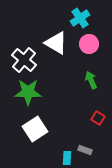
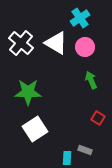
pink circle: moved 4 px left, 3 px down
white cross: moved 3 px left, 17 px up
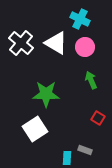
cyan cross: moved 1 px down; rotated 30 degrees counterclockwise
green star: moved 18 px right, 2 px down
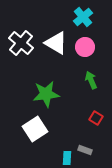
cyan cross: moved 3 px right, 2 px up; rotated 24 degrees clockwise
green star: rotated 8 degrees counterclockwise
red square: moved 2 px left
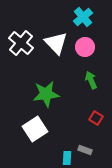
white triangle: rotated 15 degrees clockwise
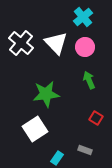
green arrow: moved 2 px left
cyan rectangle: moved 10 px left; rotated 32 degrees clockwise
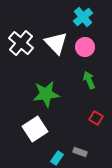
gray rectangle: moved 5 px left, 2 px down
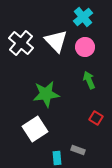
white triangle: moved 2 px up
gray rectangle: moved 2 px left, 2 px up
cyan rectangle: rotated 40 degrees counterclockwise
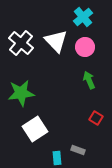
green star: moved 25 px left, 1 px up
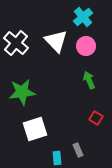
white cross: moved 5 px left
pink circle: moved 1 px right, 1 px up
green star: moved 1 px right, 1 px up
white square: rotated 15 degrees clockwise
gray rectangle: rotated 48 degrees clockwise
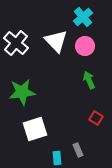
pink circle: moved 1 px left
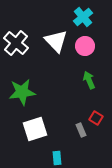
gray rectangle: moved 3 px right, 20 px up
